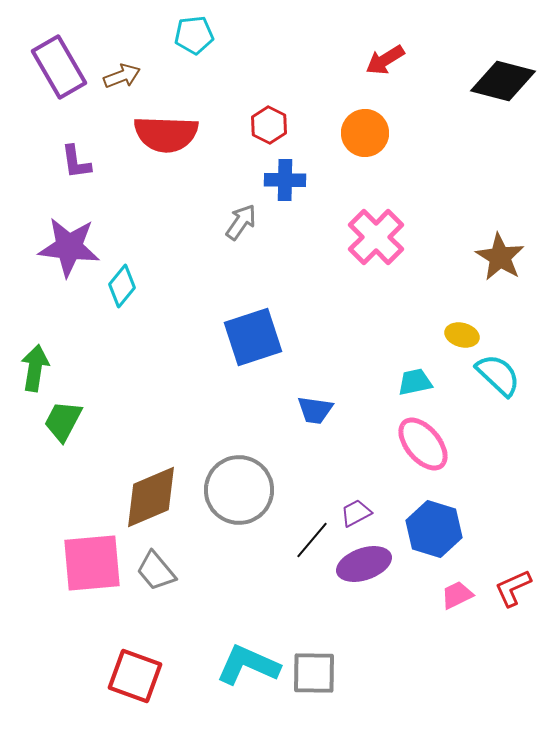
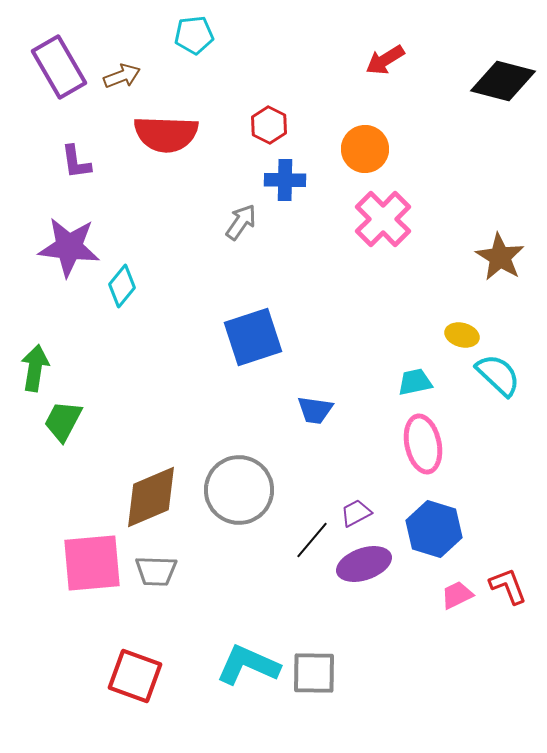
orange circle: moved 16 px down
pink cross: moved 7 px right, 18 px up
pink ellipse: rotated 28 degrees clockwise
gray trapezoid: rotated 48 degrees counterclockwise
red L-shape: moved 5 px left, 2 px up; rotated 93 degrees clockwise
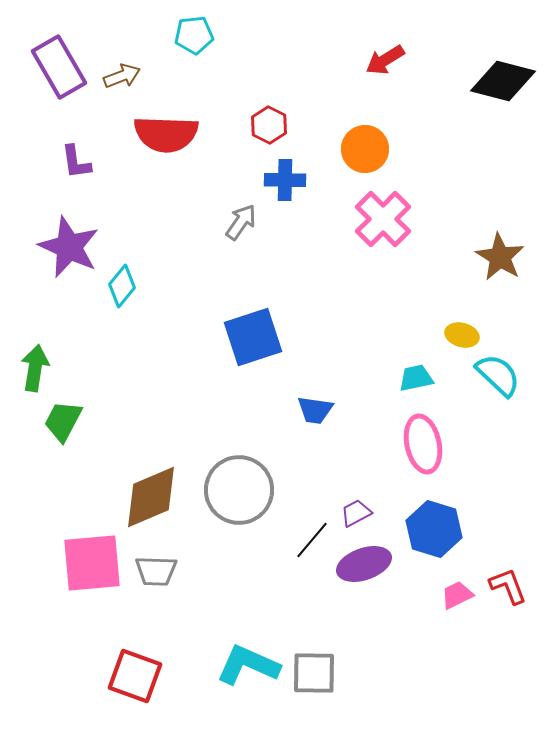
purple star: rotated 18 degrees clockwise
cyan trapezoid: moved 1 px right, 4 px up
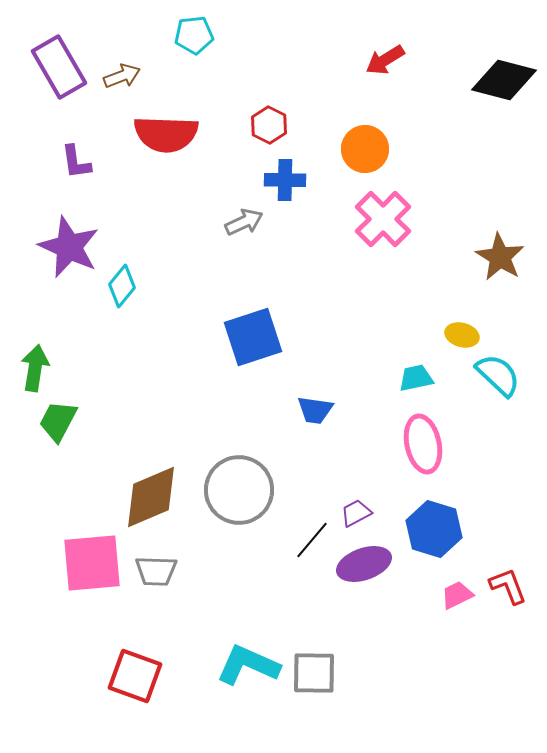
black diamond: moved 1 px right, 1 px up
gray arrow: moved 3 px right; rotated 30 degrees clockwise
green trapezoid: moved 5 px left
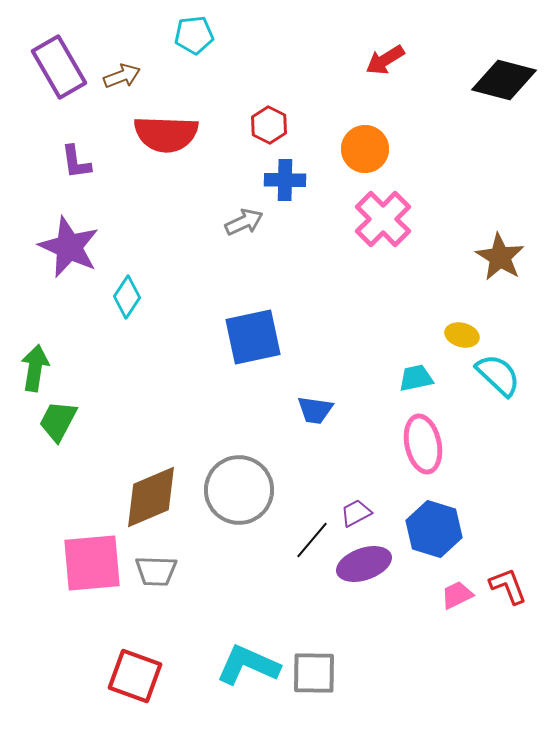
cyan diamond: moved 5 px right, 11 px down; rotated 6 degrees counterclockwise
blue square: rotated 6 degrees clockwise
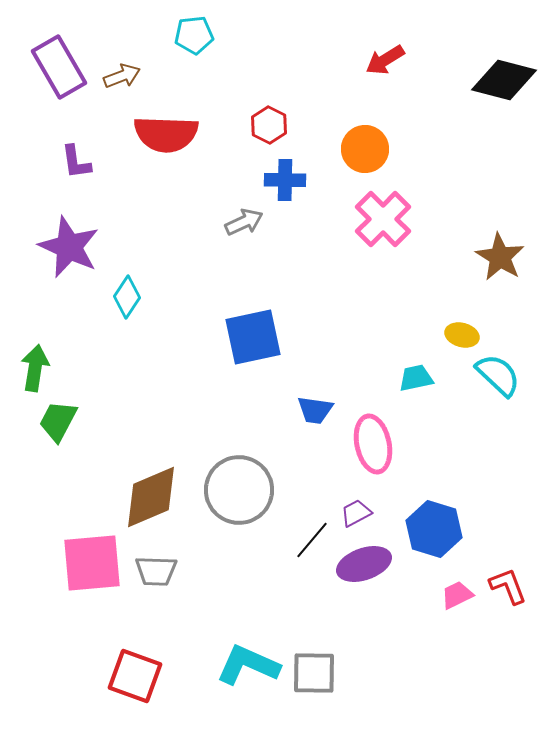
pink ellipse: moved 50 px left
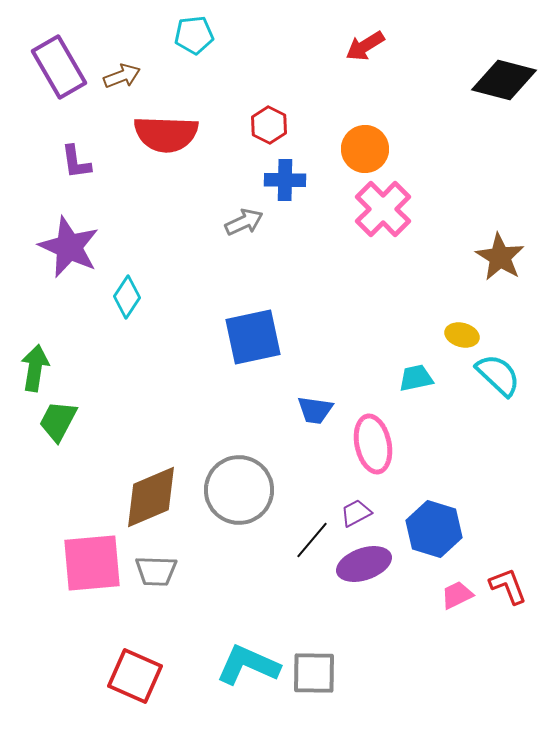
red arrow: moved 20 px left, 14 px up
pink cross: moved 10 px up
red square: rotated 4 degrees clockwise
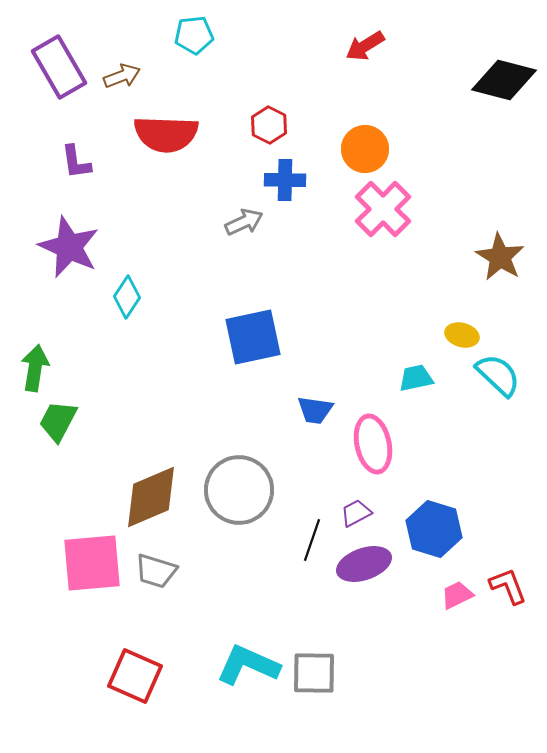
black line: rotated 21 degrees counterclockwise
gray trapezoid: rotated 15 degrees clockwise
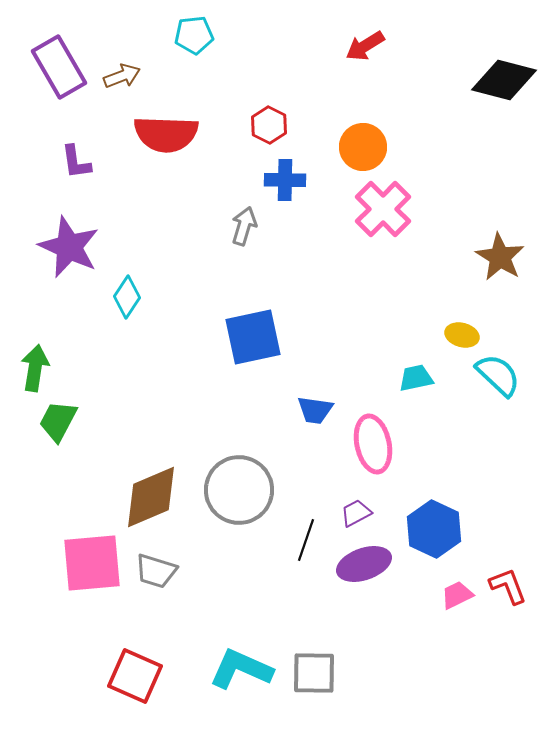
orange circle: moved 2 px left, 2 px up
gray arrow: moved 4 px down; rotated 48 degrees counterclockwise
blue hexagon: rotated 8 degrees clockwise
black line: moved 6 px left
cyan L-shape: moved 7 px left, 4 px down
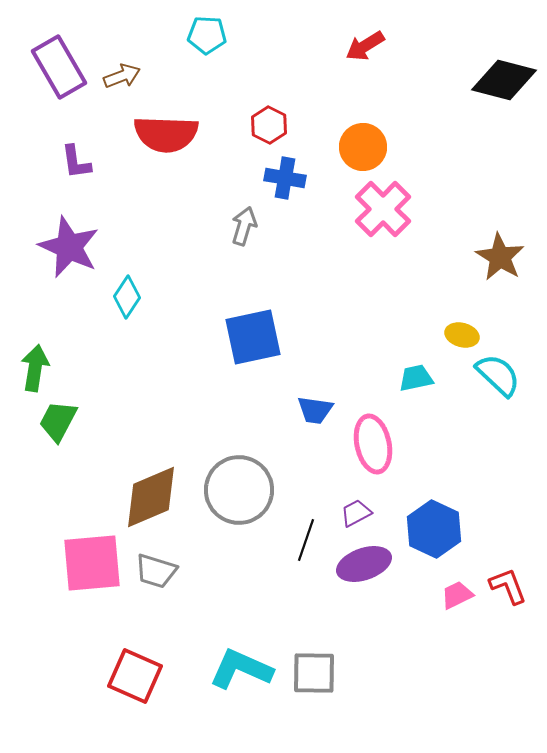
cyan pentagon: moved 13 px right; rotated 9 degrees clockwise
blue cross: moved 2 px up; rotated 9 degrees clockwise
